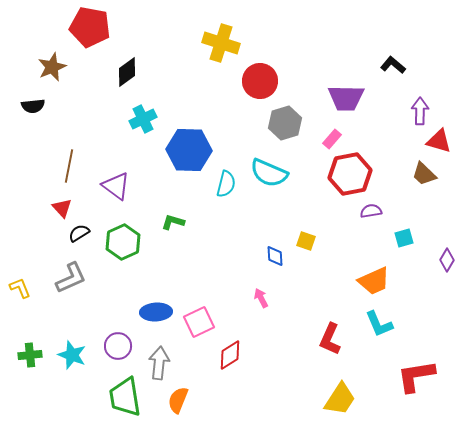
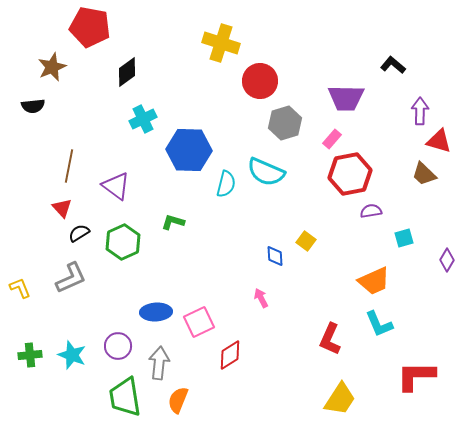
cyan semicircle at (269, 173): moved 3 px left, 1 px up
yellow square at (306, 241): rotated 18 degrees clockwise
red L-shape at (416, 376): rotated 9 degrees clockwise
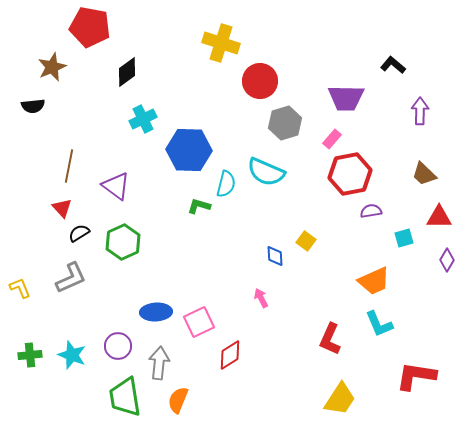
red triangle at (439, 141): moved 76 px down; rotated 16 degrees counterclockwise
green L-shape at (173, 222): moved 26 px right, 16 px up
red L-shape at (416, 376): rotated 9 degrees clockwise
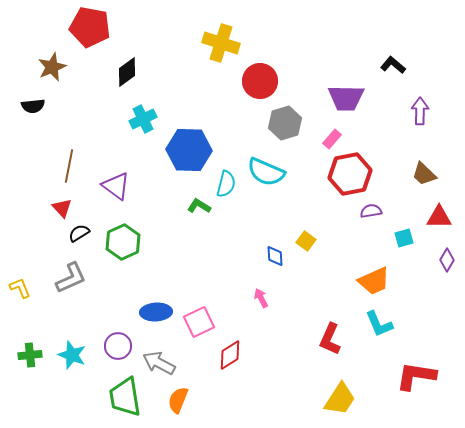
green L-shape at (199, 206): rotated 15 degrees clockwise
gray arrow at (159, 363): rotated 68 degrees counterclockwise
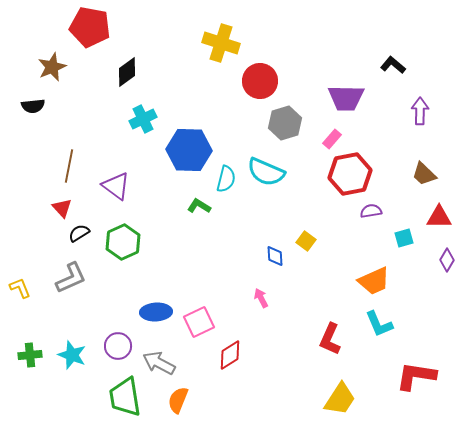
cyan semicircle at (226, 184): moved 5 px up
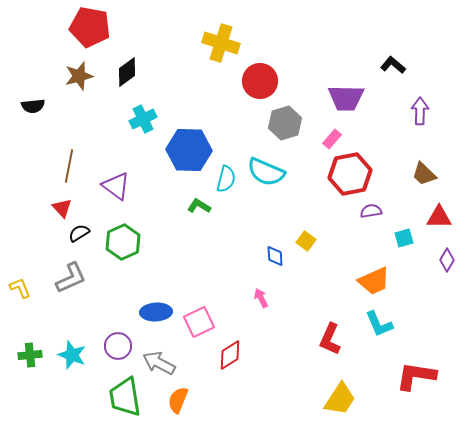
brown star at (52, 67): moved 27 px right, 9 px down; rotated 8 degrees clockwise
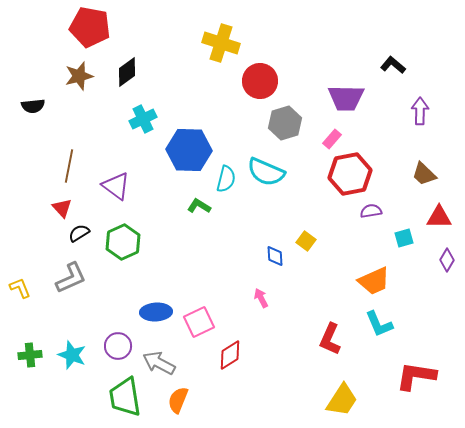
yellow trapezoid at (340, 399): moved 2 px right, 1 px down
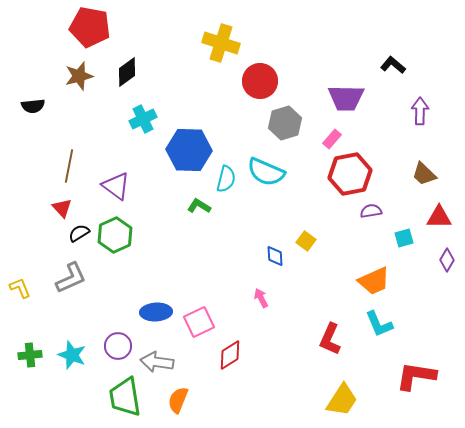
green hexagon at (123, 242): moved 8 px left, 7 px up
gray arrow at (159, 363): moved 2 px left, 1 px up; rotated 20 degrees counterclockwise
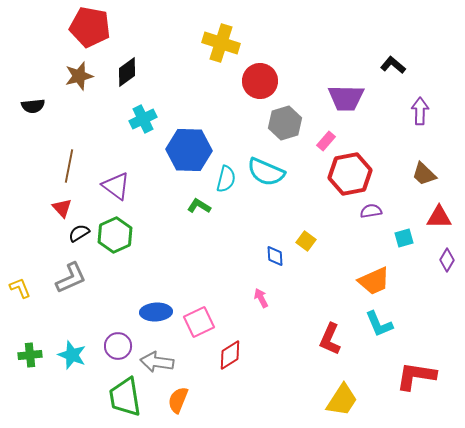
pink rectangle at (332, 139): moved 6 px left, 2 px down
